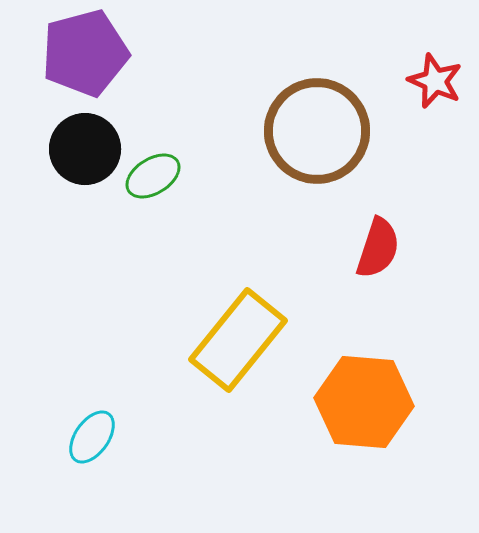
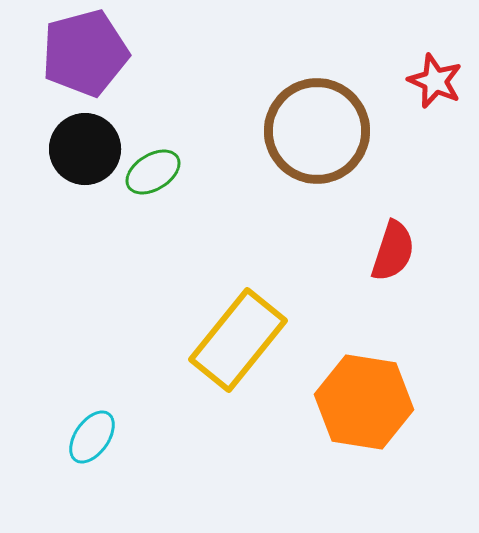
green ellipse: moved 4 px up
red semicircle: moved 15 px right, 3 px down
orange hexagon: rotated 4 degrees clockwise
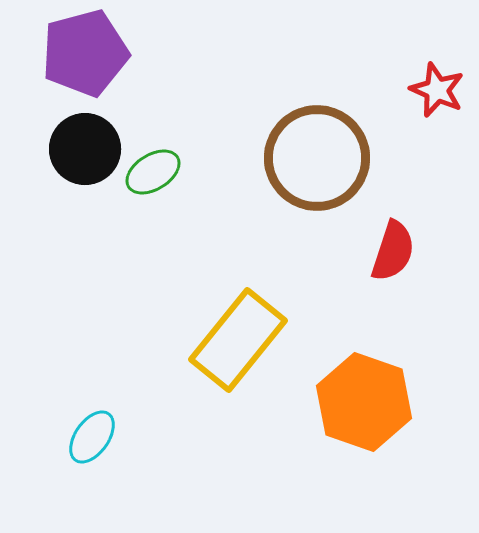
red star: moved 2 px right, 9 px down
brown circle: moved 27 px down
orange hexagon: rotated 10 degrees clockwise
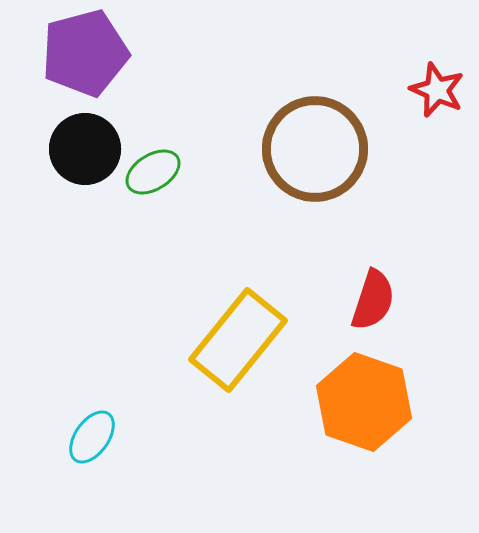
brown circle: moved 2 px left, 9 px up
red semicircle: moved 20 px left, 49 px down
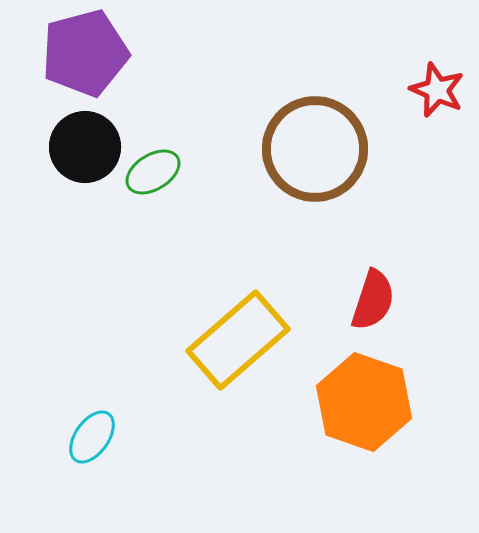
black circle: moved 2 px up
yellow rectangle: rotated 10 degrees clockwise
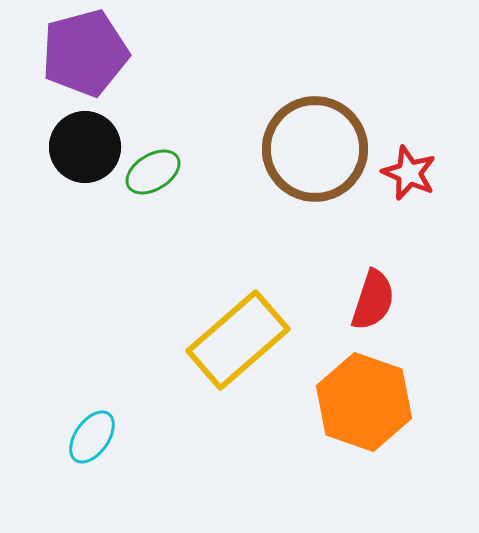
red star: moved 28 px left, 83 px down
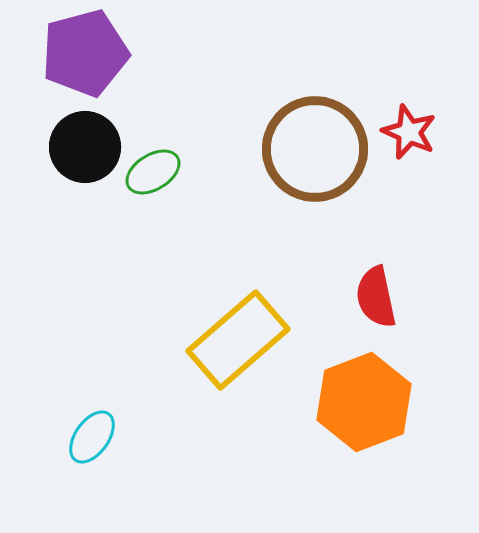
red star: moved 41 px up
red semicircle: moved 3 px right, 3 px up; rotated 150 degrees clockwise
orange hexagon: rotated 20 degrees clockwise
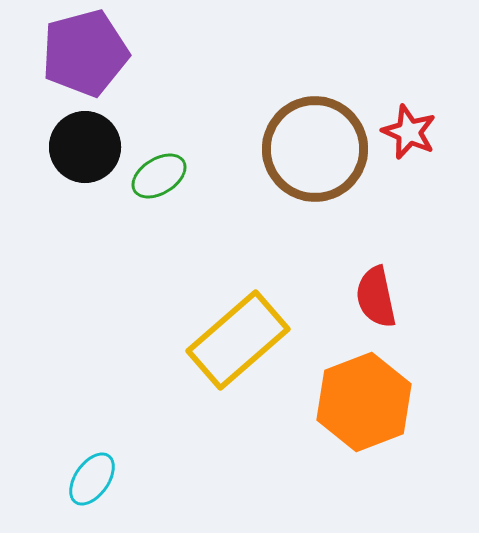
green ellipse: moved 6 px right, 4 px down
cyan ellipse: moved 42 px down
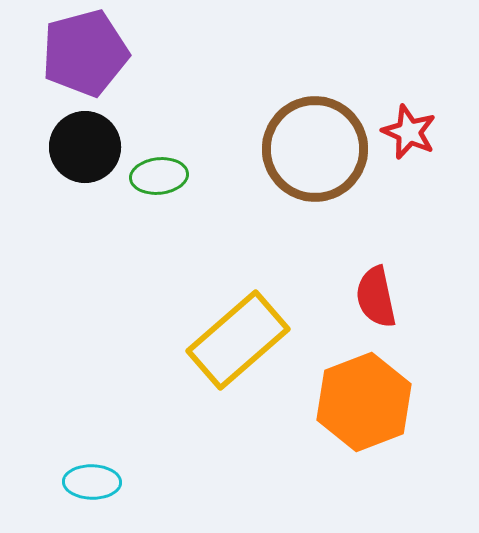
green ellipse: rotated 26 degrees clockwise
cyan ellipse: moved 3 px down; rotated 56 degrees clockwise
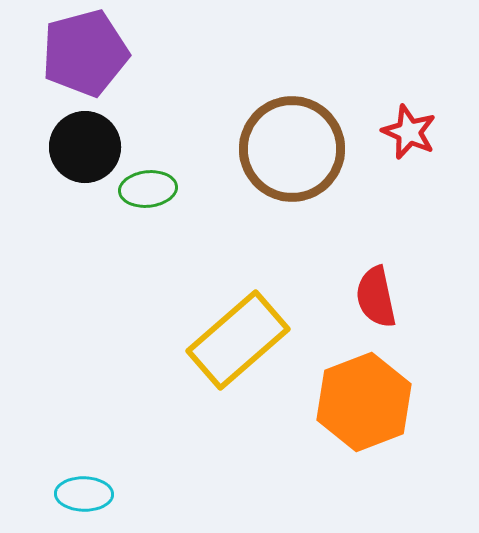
brown circle: moved 23 px left
green ellipse: moved 11 px left, 13 px down
cyan ellipse: moved 8 px left, 12 px down
